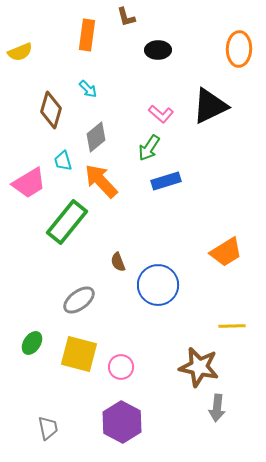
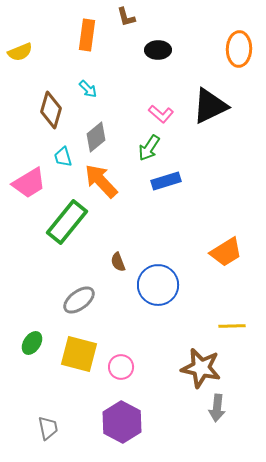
cyan trapezoid: moved 4 px up
brown star: moved 2 px right, 1 px down
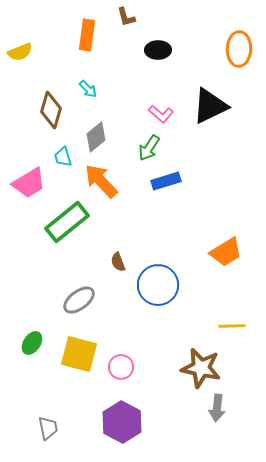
green rectangle: rotated 12 degrees clockwise
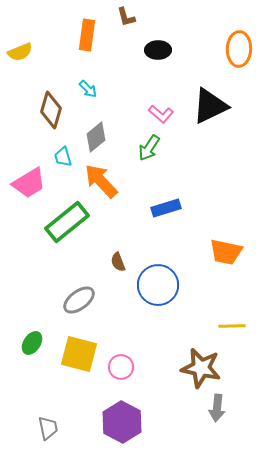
blue rectangle: moved 27 px down
orange trapezoid: rotated 44 degrees clockwise
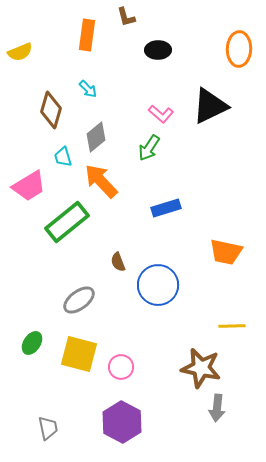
pink trapezoid: moved 3 px down
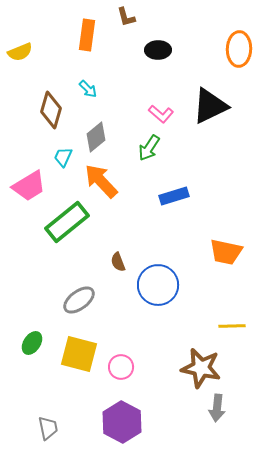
cyan trapezoid: rotated 40 degrees clockwise
blue rectangle: moved 8 px right, 12 px up
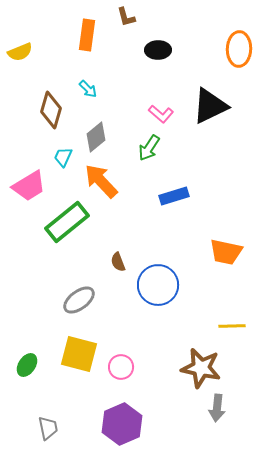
green ellipse: moved 5 px left, 22 px down
purple hexagon: moved 2 px down; rotated 9 degrees clockwise
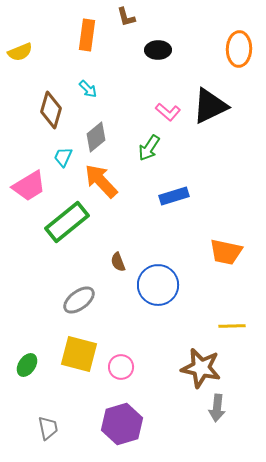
pink L-shape: moved 7 px right, 2 px up
purple hexagon: rotated 6 degrees clockwise
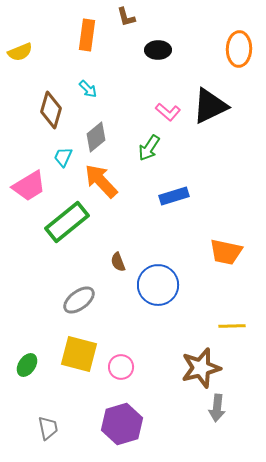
brown star: rotated 27 degrees counterclockwise
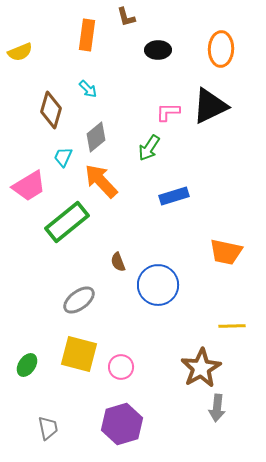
orange ellipse: moved 18 px left
pink L-shape: rotated 140 degrees clockwise
brown star: rotated 15 degrees counterclockwise
